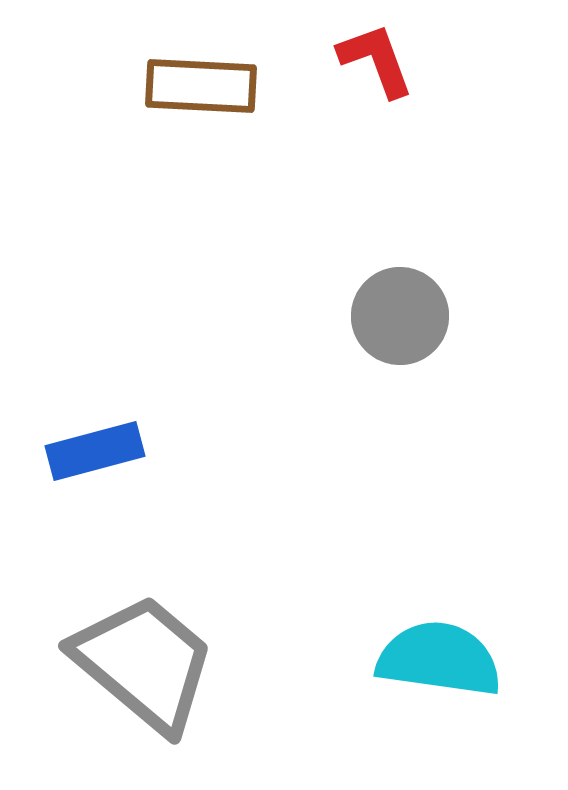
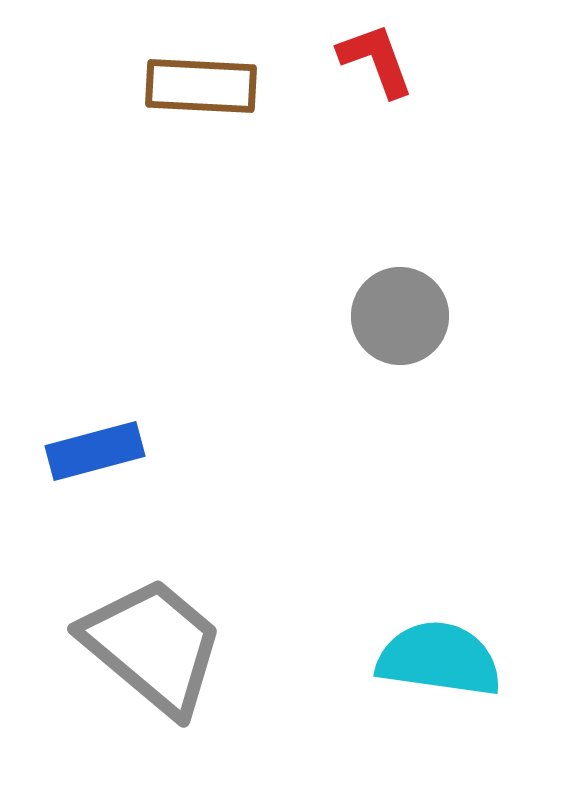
gray trapezoid: moved 9 px right, 17 px up
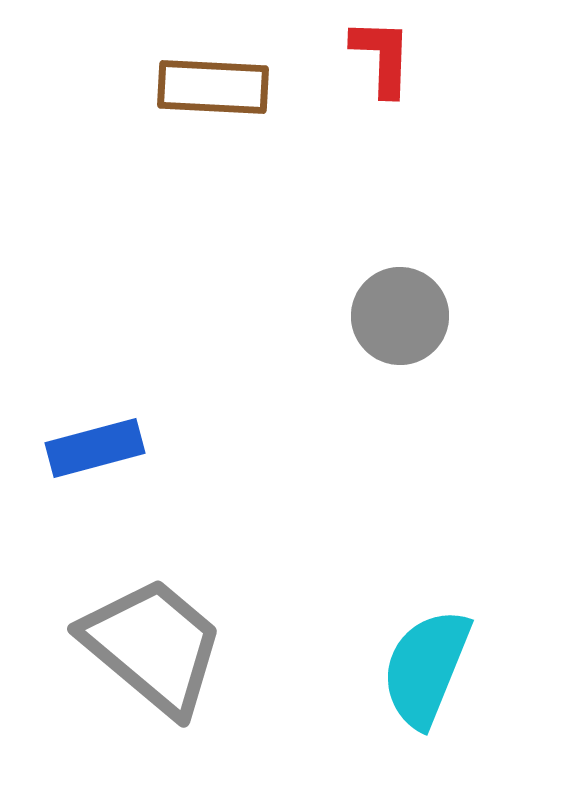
red L-shape: moved 6 px right, 3 px up; rotated 22 degrees clockwise
brown rectangle: moved 12 px right, 1 px down
blue rectangle: moved 3 px up
cyan semicircle: moved 13 px left, 9 px down; rotated 76 degrees counterclockwise
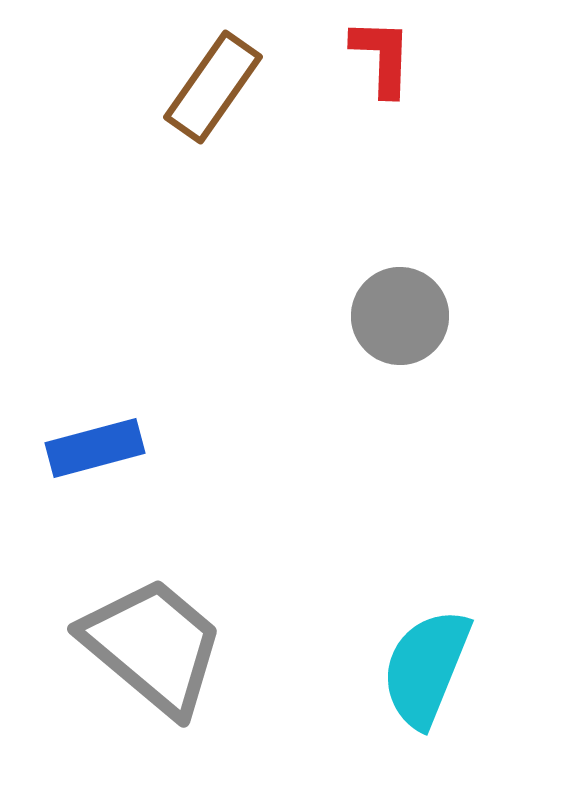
brown rectangle: rotated 58 degrees counterclockwise
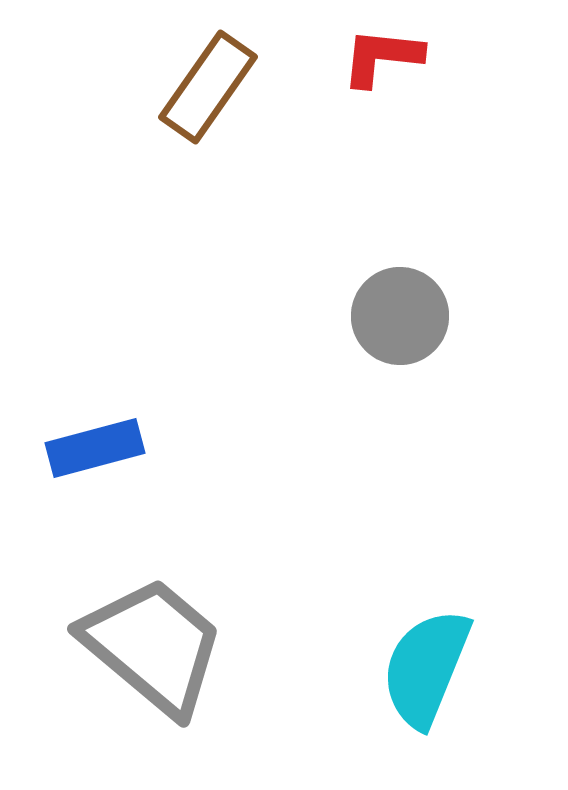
red L-shape: rotated 86 degrees counterclockwise
brown rectangle: moved 5 px left
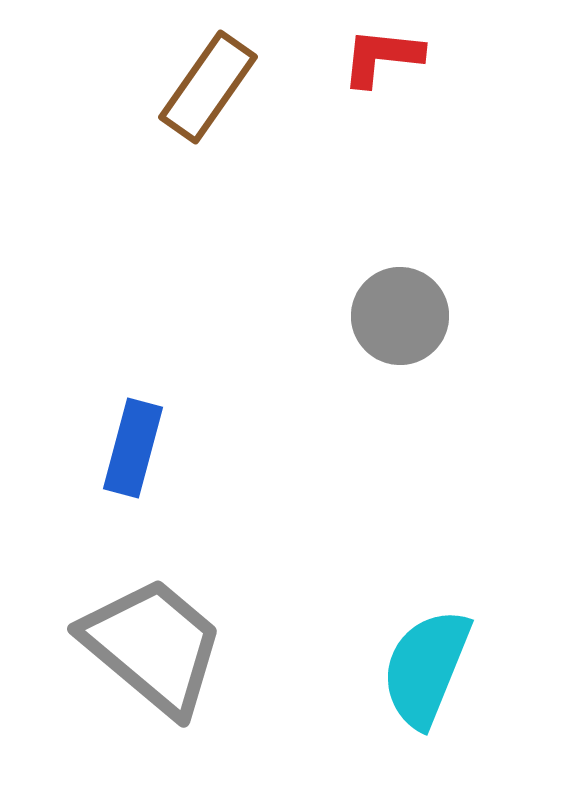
blue rectangle: moved 38 px right; rotated 60 degrees counterclockwise
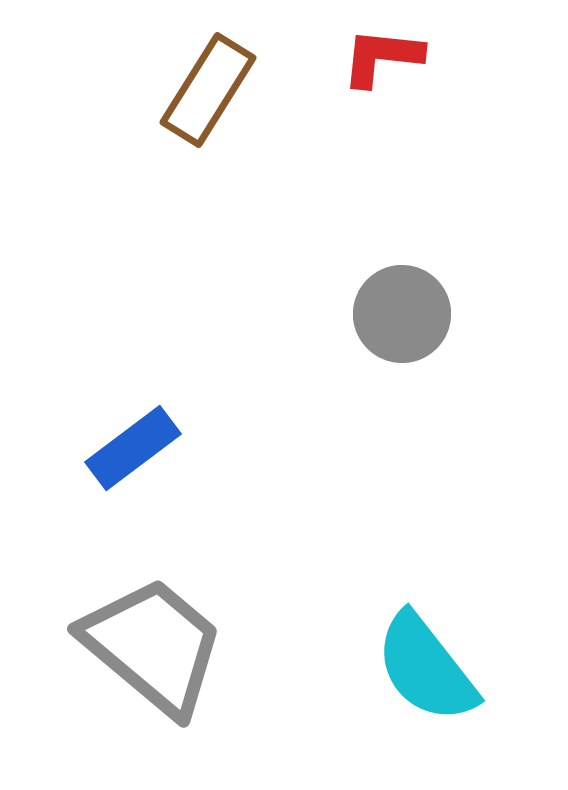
brown rectangle: moved 3 px down; rotated 3 degrees counterclockwise
gray circle: moved 2 px right, 2 px up
blue rectangle: rotated 38 degrees clockwise
cyan semicircle: rotated 60 degrees counterclockwise
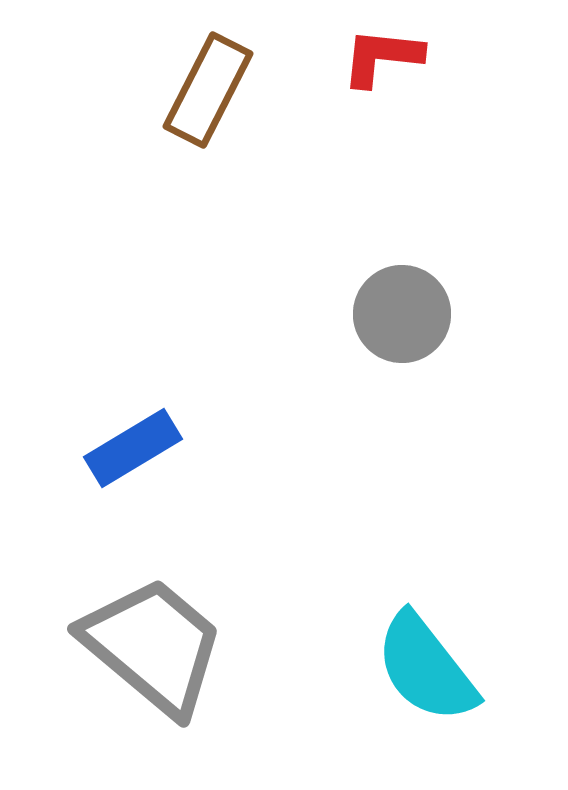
brown rectangle: rotated 5 degrees counterclockwise
blue rectangle: rotated 6 degrees clockwise
